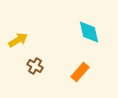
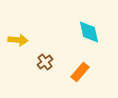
yellow arrow: rotated 36 degrees clockwise
brown cross: moved 10 px right, 4 px up; rotated 21 degrees clockwise
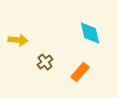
cyan diamond: moved 1 px right, 1 px down
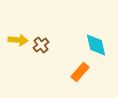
cyan diamond: moved 6 px right, 12 px down
brown cross: moved 4 px left, 17 px up
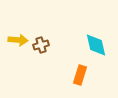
brown cross: rotated 21 degrees clockwise
orange rectangle: moved 3 px down; rotated 24 degrees counterclockwise
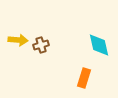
cyan diamond: moved 3 px right
orange rectangle: moved 4 px right, 3 px down
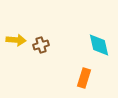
yellow arrow: moved 2 px left
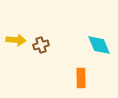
cyan diamond: rotated 10 degrees counterclockwise
orange rectangle: moved 3 px left; rotated 18 degrees counterclockwise
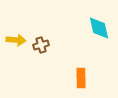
cyan diamond: moved 17 px up; rotated 10 degrees clockwise
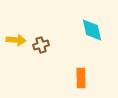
cyan diamond: moved 7 px left, 2 px down
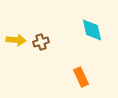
brown cross: moved 3 px up
orange rectangle: moved 1 px up; rotated 24 degrees counterclockwise
